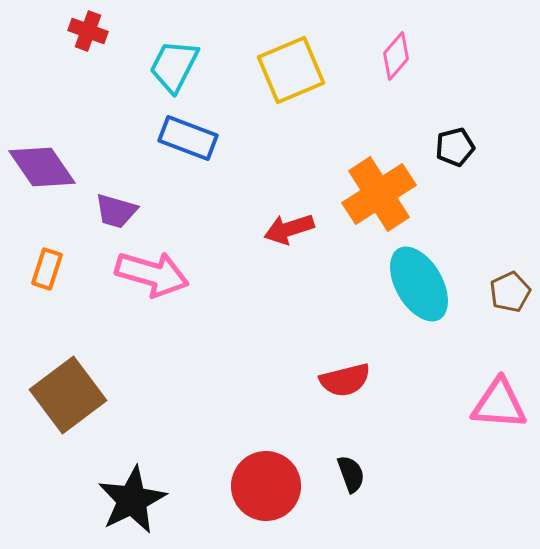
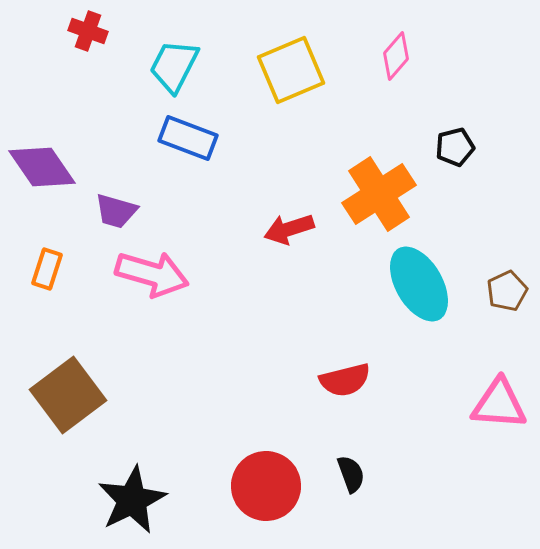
brown pentagon: moved 3 px left, 1 px up
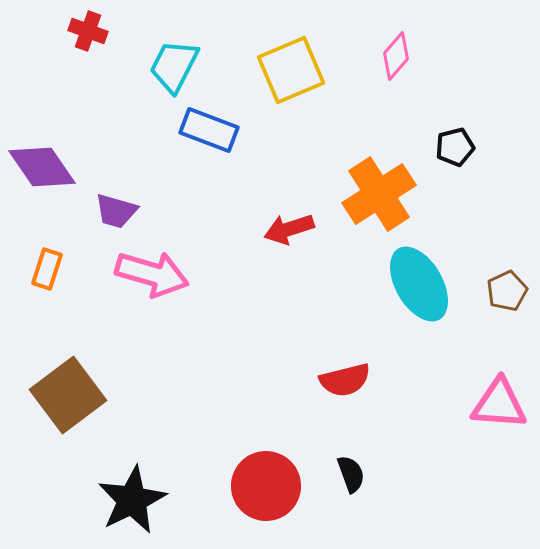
blue rectangle: moved 21 px right, 8 px up
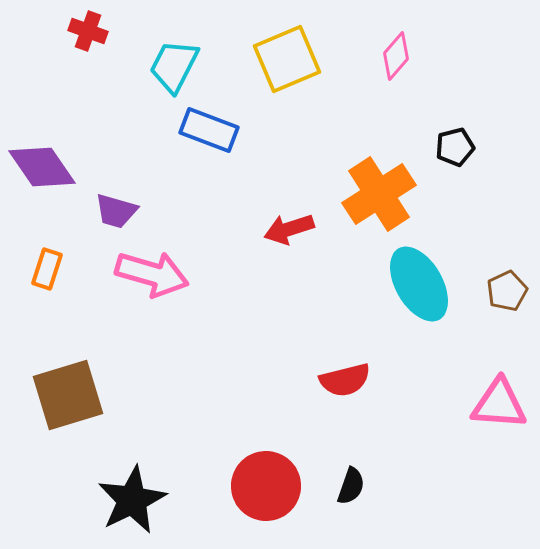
yellow square: moved 4 px left, 11 px up
brown square: rotated 20 degrees clockwise
black semicircle: moved 12 px down; rotated 39 degrees clockwise
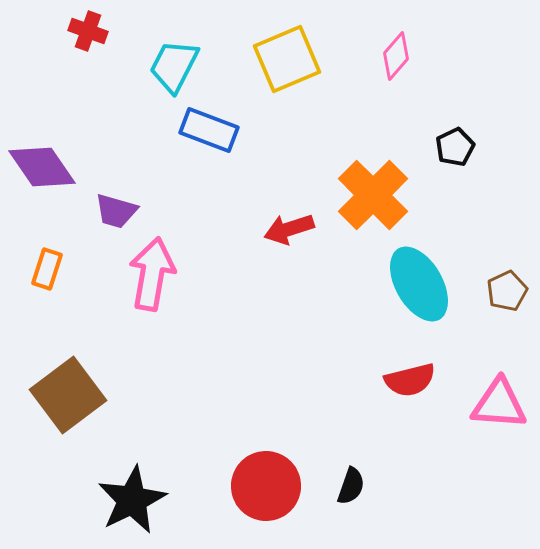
black pentagon: rotated 12 degrees counterclockwise
orange cross: moved 6 px left, 1 px down; rotated 12 degrees counterclockwise
pink arrow: rotated 96 degrees counterclockwise
red semicircle: moved 65 px right
brown square: rotated 20 degrees counterclockwise
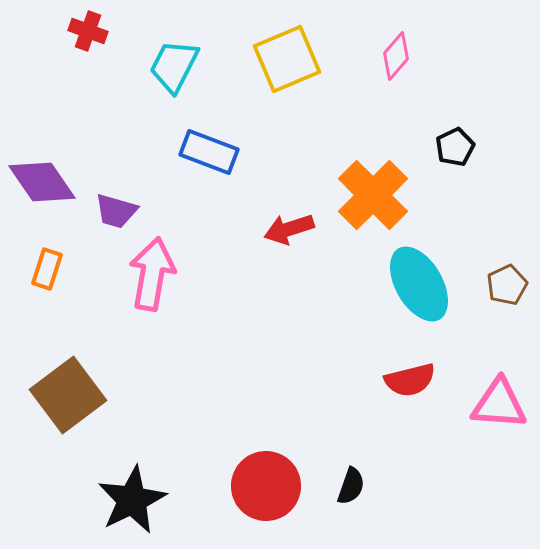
blue rectangle: moved 22 px down
purple diamond: moved 15 px down
brown pentagon: moved 6 px up
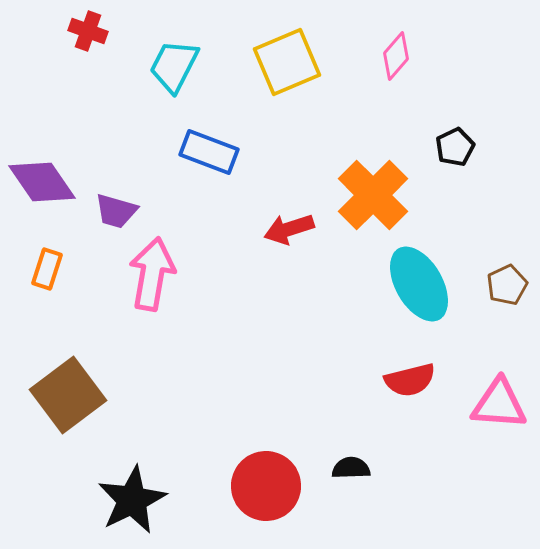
yellow square: moved 3 px down
black semicircle: moved 18 px up; rotated 111 degrees counterclockwise
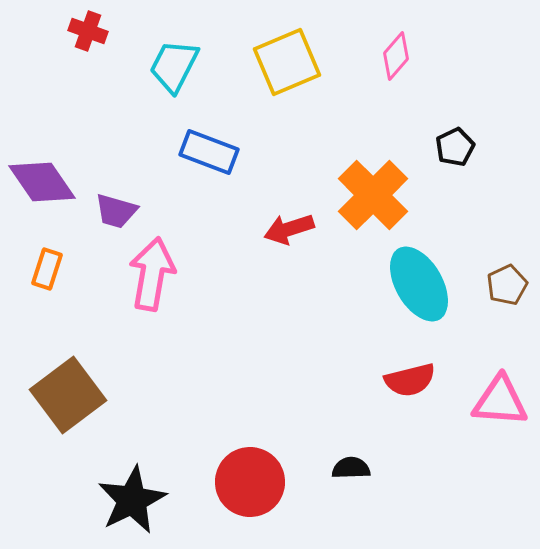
pink triangle: moved 1 px right, 3 px up
red circle: moved 16 px left, 4 px up
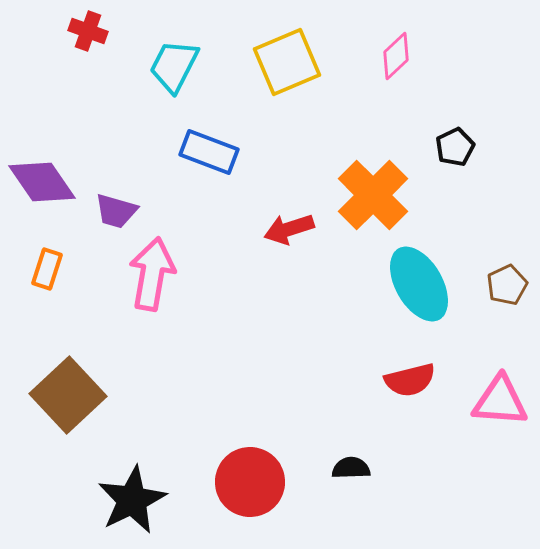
pink diamond: rotated 6 degrees clockwise
brown square: rotated 6 degrees counterclockwise
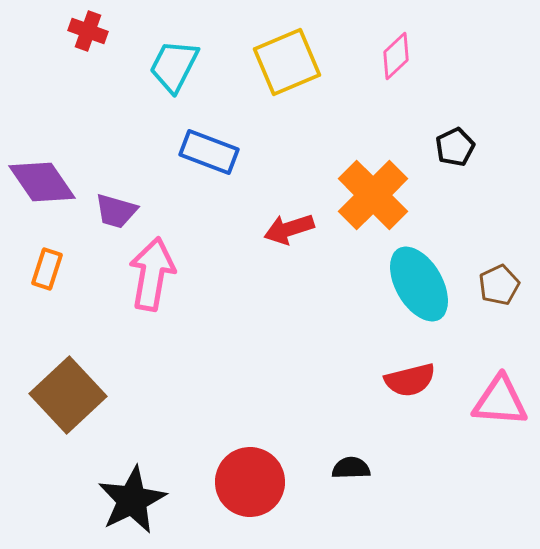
brown pentagon: moved 8 px left
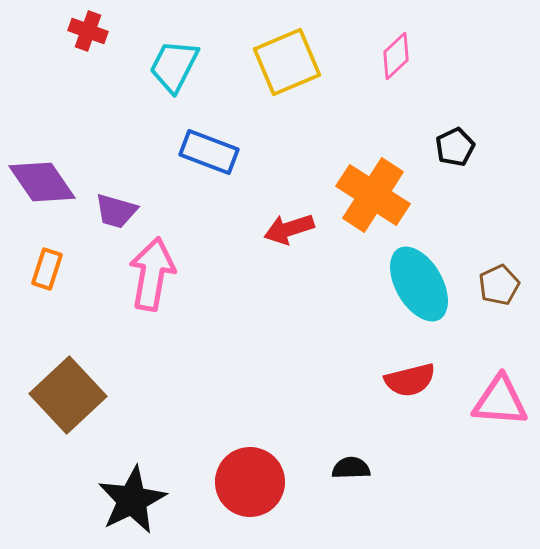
orange cross: rotated 12 degrees counterclockwise
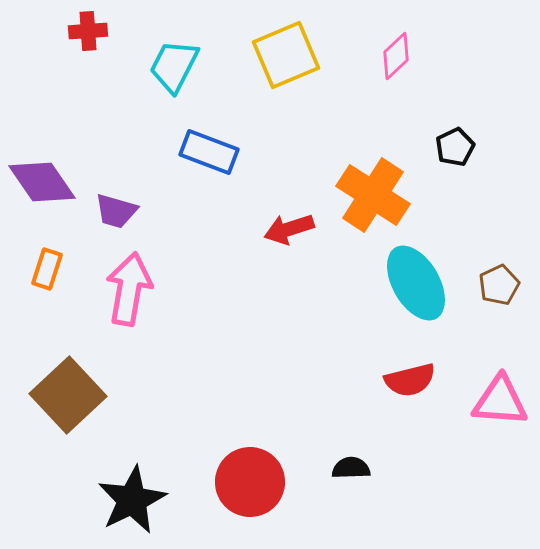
red cross: rotated 24 degrees counterclockwise
yellow square: moved 1 px left, 7 px up
pink arrow: moved 23 px left, 15 px down
cyan ellipse: moved 3 px left, 1 px up
